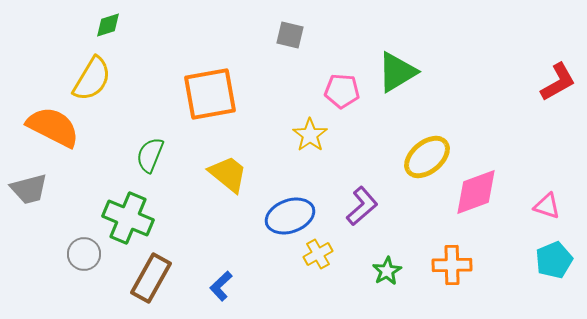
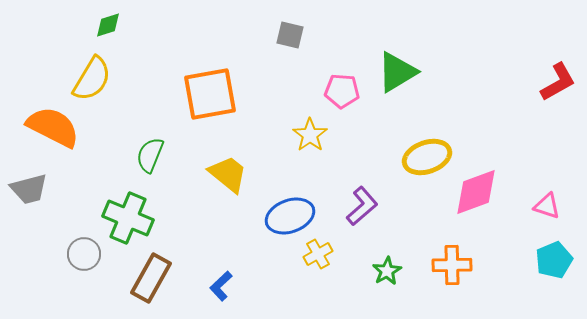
yellow ellipse: rotated 21 degrees clockwise
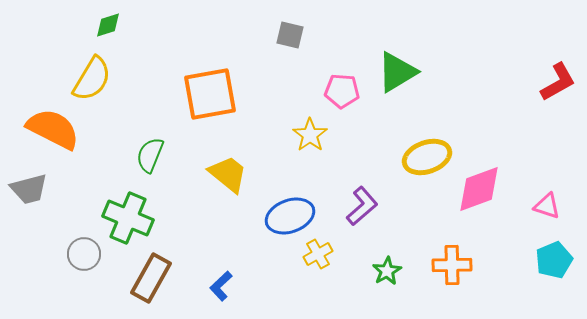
orange semicircle: moved 2 px down
pink diamond: moved 3 px right, 3 px up
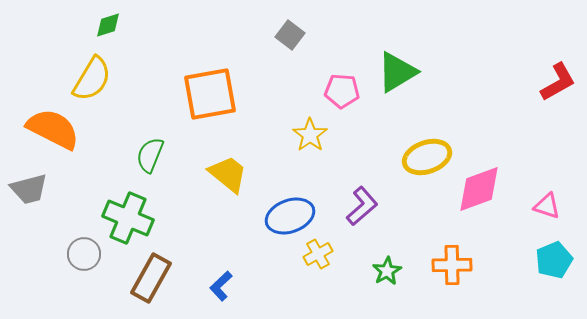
gray square: rotated 24 degrees clockwise
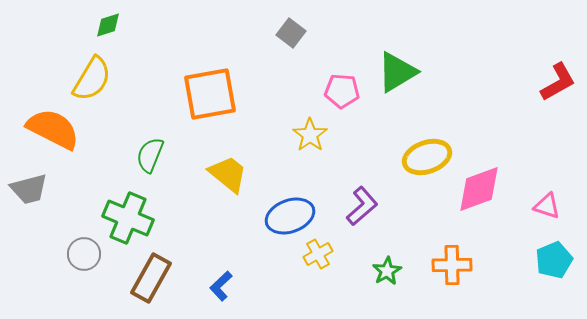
gray square: moved 1 px right, 2 px up
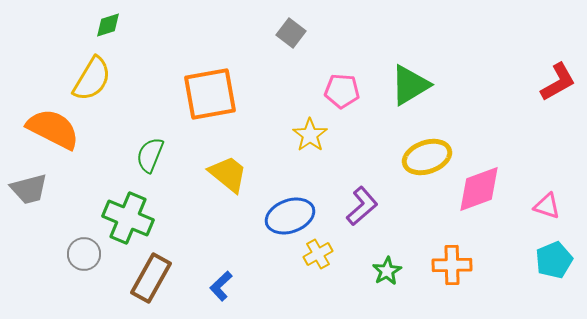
green triangle: moved 13 px right, 13 px down
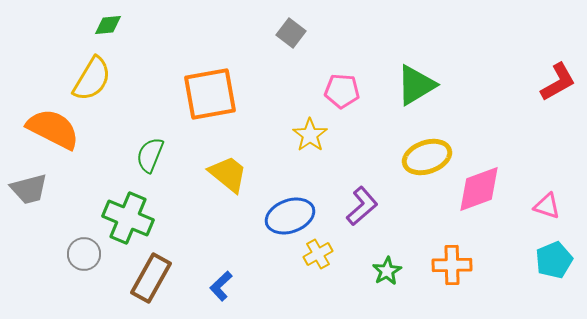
green diamond: rotated 12 degrees clockwise
green triangle: moved 6 px right
